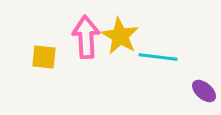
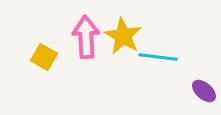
yellow star: moved 3 px right
yellow square: rotated 24 degrees clockwise
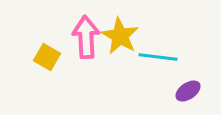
yellow star: moved 3 px left
yellow square: moved 3 px right
purple ellipse: moved 16 px left; rotated 75 degrees counterclockwise
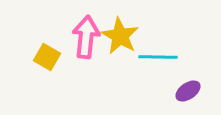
pink arrow: rotated 9 degrees clockwise
cyan line: rotated 6 degrees counterclockwise
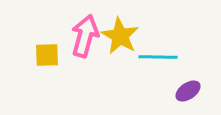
pink arrow: moved 1 px left, 1 px up; rotated 9 degrees clockwise
yellow square: moved 2 px up; rotated 32 degrees counterclockwise
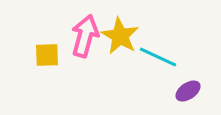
cyan line: rotated 24 degrees clockwise
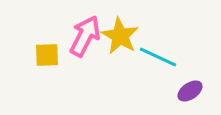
pink arrow: rotated 12 degrees clockwise
purple ellipse: moved 2 px right
